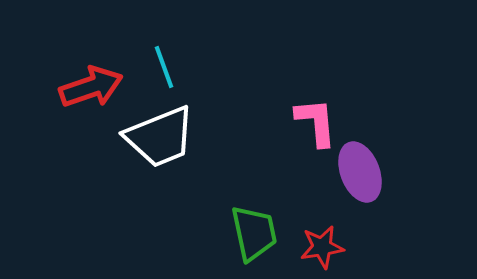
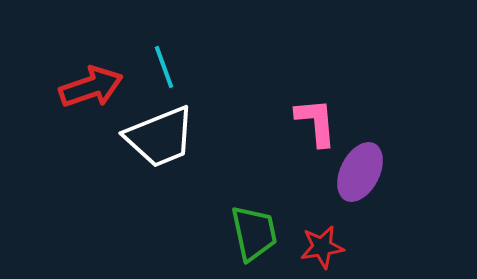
purple ellipse: rotated 48 degrees clockwise
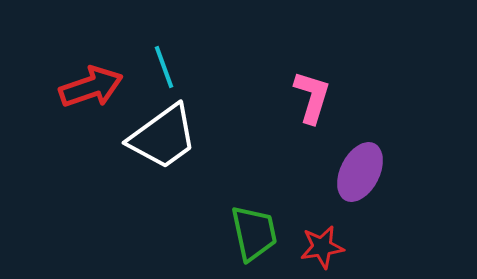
pink L-shape: moved 4 px left, 25 px up; rotated 22 degrees clockwise
white trapezoid: moved 3 px right; rotated 14 degrees counterclockwise
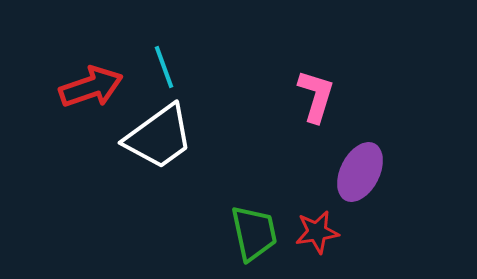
pink L-shape: moved 4 px right, 1 px up
white trapezoid: moved 4 px left
red star: moved 5 px left, 15 px up
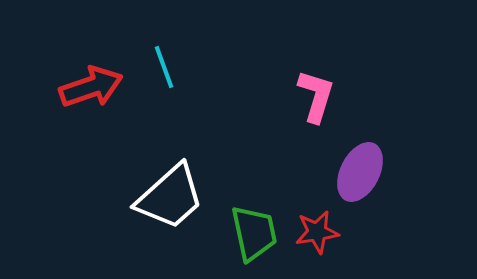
white trapezoid: moved 11 px right, 60 px down; rotated 6 degrees counterclockwise
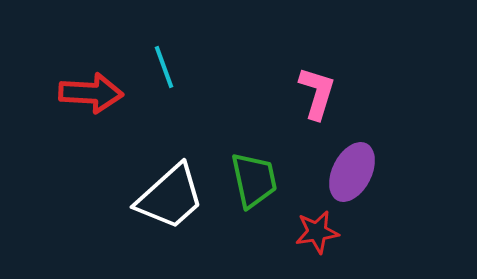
red arrow: moved 6 px down; rotated 22 degrees clockwise
pink L-shape: moved 1 px right, 3 px up
purple ellipse: moved 8 px left
green trapezoid: moved 53 px up
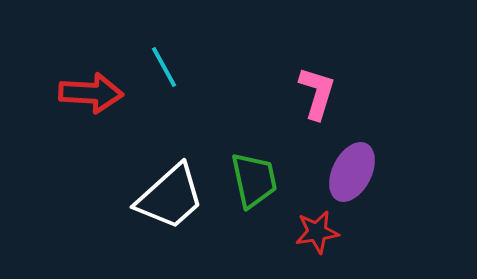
cyan line: rotated 9 degrees counterclockwise
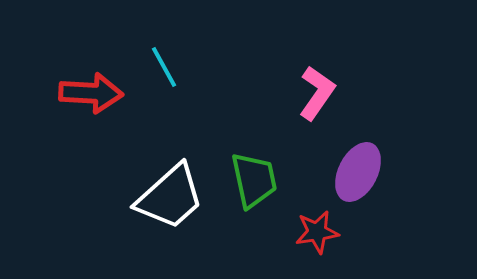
pink L-shape: rotated 18 degrees clockwise
purple ellipse: moved 6 px right
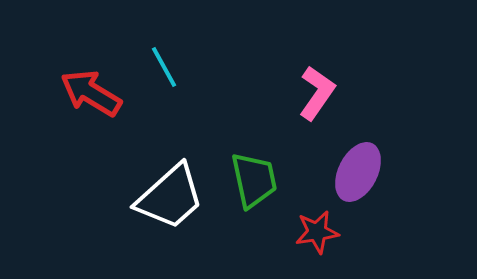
red arrow: rotated 152 degrees counterclockwise
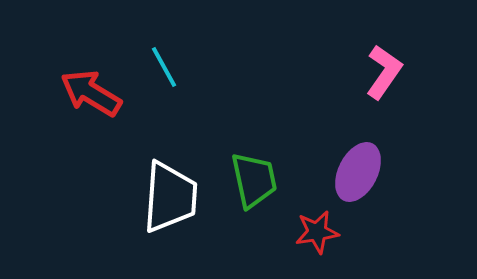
pink L-shape: moved 67 px right, 21 px up
white trapezoid: rotated 44 degrees counterclockwise
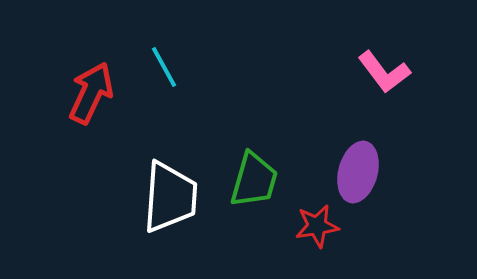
pink L-shape: rotated 108 degrees clockwise
red arrow: rotated 84 degrees clockwise
purple ellipse: rotated 12 degrees counterclockwise
green trapezoid: rotated 28 degrees clockwise
red star: moved 6 px up
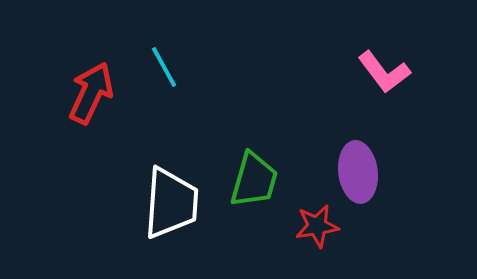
purple ellipse: rotated 22 degrees counterclockwise
white trapezoid: moved 1 px right, 6 px down
